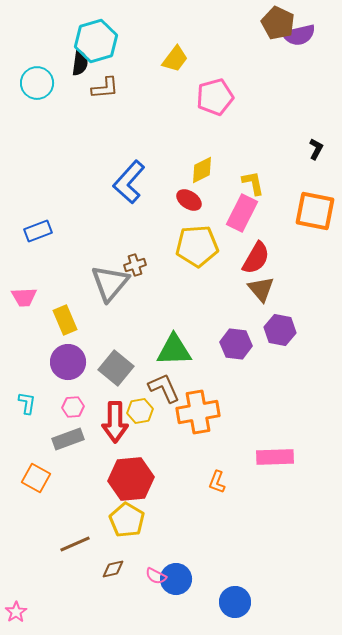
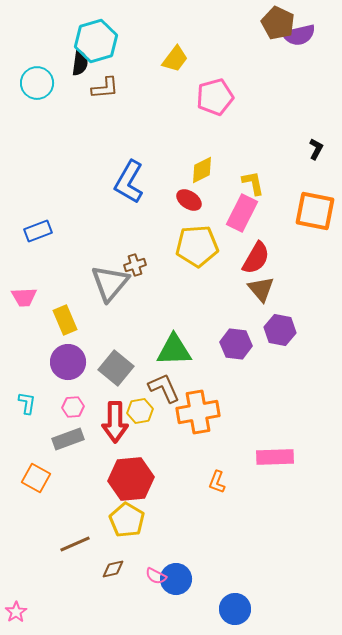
blue L-shape at (129, 182): rotated 12 degrees counterclockwise
blue circle at (235, 602): moved 7 px down
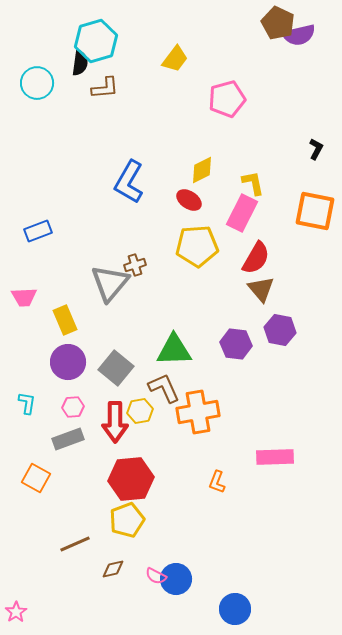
pink pentagon at (215, 97): moved 12 px right, 2 px down
yellow pentagon at (127, 520): rotated 20 degrees clockwise
